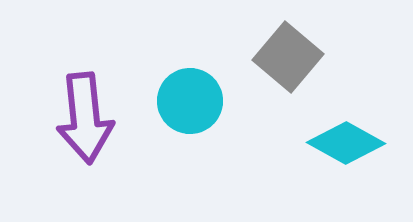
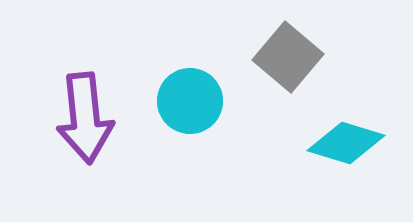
cyan diamond: rotated 12 degrees counterclockwise
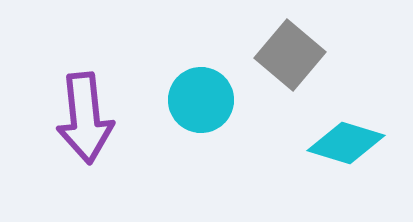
gray square: moved 2 px right, 2 px up
cyan circle: moved 11 px right, 1 px up
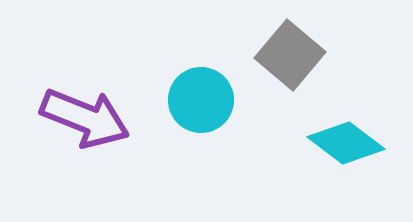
purple arrow: rotated 62 degrees counterclockwise
cyan diamond: rotated 20 degrees clockwise
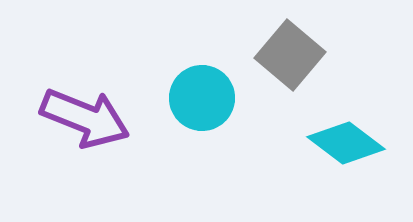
cyan circle: moved 1 px right, 2 px up
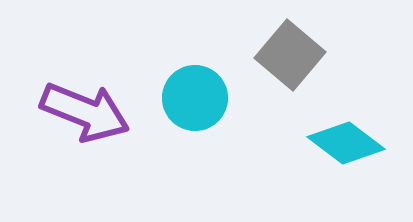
cyan circle: moved 7 px left
purple arrow: moved 6 px up
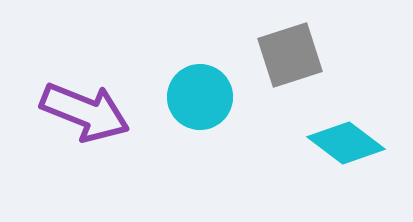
gray square: rotated 32 degrees clockwise
cyan circle: moved 5 px right, 1 px up
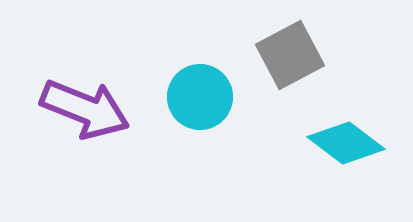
gray square: rotated 10 degrees counterclockwise
purple arrow: moved 3 px up
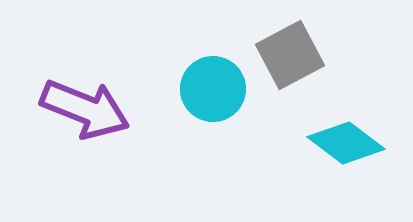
cyan circle: moved 13 px right, 8 px up
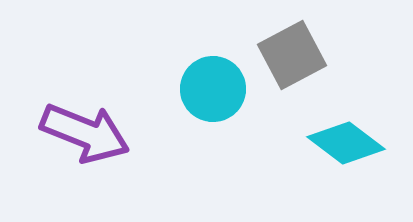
gray square: moved 2 px right
purple arrow: moved 24 px down
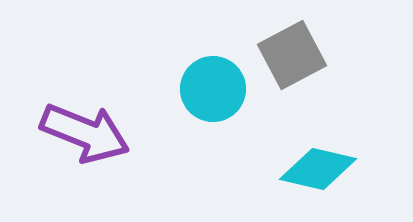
cyan diamond: moved 28 px left, 26 px down; rotated 24 degrees counterclockwise
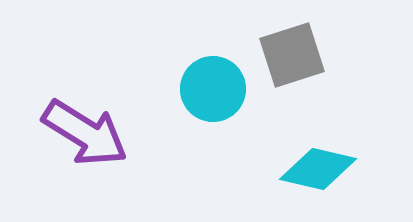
gray square: rotated 10 degrees clockwise
purple arrow: rotated 10 degrees clockwise
